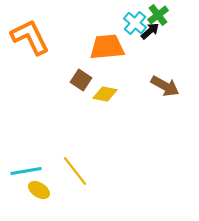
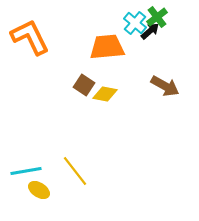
green cross: moved 1 px left, 2 px down
brown square: moved 3 px right, 5 px down
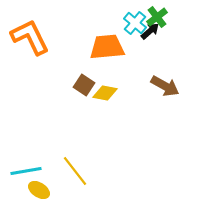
yellow diamond: moved 1 px up
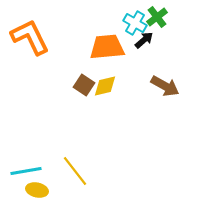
cyan cross: rotated 10 degrees counterclockwise
black arrow: moved 6 px left, 9 px down
yellow diamond: moved 7 px up; rotated 25 degrees counterclockwise
yellow ellipse: moved 2 px left; rotated 20 degrees counterclockwise
